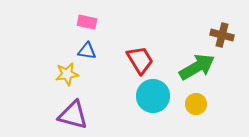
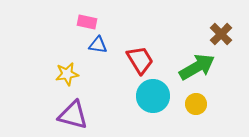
brown cross: moved 1 px left, 1 px up; rotated 30 degrees clockwise
blue triangle: moved 11 px right, 6 px up
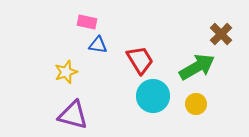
yellow star: moved 1 px left, 2 px up; rotated 10 degrees counterclockwise
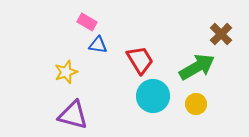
pink rectangle: rotated 18 degrees clockwise
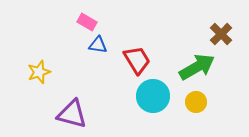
red trapezoid: moved 3 px left
yellow star: moved 27 px left
yellow circle: moved 2 px up
purple triangle: moved 1 px left, 1 px up
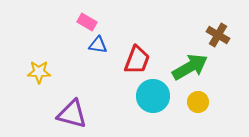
brown cross: moved 3 px left, 1 px down; rotated 15 degrees counterclockwise
red trapezoid: rotated 52 degrees clockwise
green arrow: moved 7 px left
yellow star: rotated 20 degrees clockwise
yellow circle: moved 2 px right
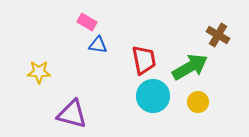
red trapezoid: moved 7 px right; rotated 32 degrees counterclockwise
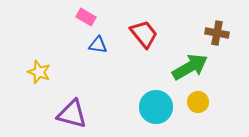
pink rectangle: moved 1 px left, 5 px up
brown cross: moved 1 px left, 2 px up; rotated 20 degrees counterclockwise
red trapezoid: moved 26 px up; rotated 28 degrees counterclockwise
yellow star: rotated 20 degrees clockwise
cyan circle: moved 3 px right, 11 px down
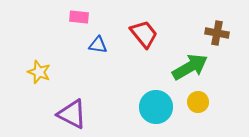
pink rectangle: moved 7 px left; rotated 24 degrees counterclockwise
purple triangle: rotated 12 degrees clockwise
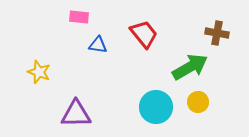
purple triangle: moved 4 px right; rotated 28 degrees counterclockwise
